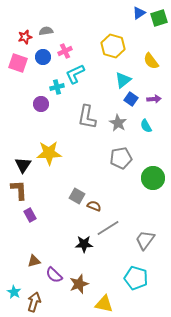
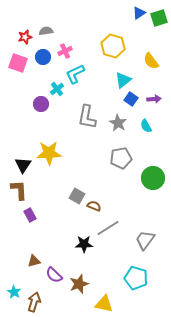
cyan cross: moved 2 px down; rotated 24 degrees counterclockwise
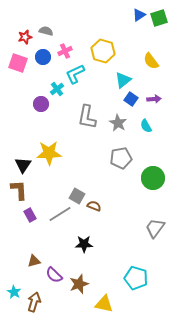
blue triangle: moved 2 px down
gray semicircle: rotated 24 degrees clockwise
yellow hexagon: moved 10 px left, 5 px down
gray line: moved 48 px left, 14 px up
gray trapezoid: moved 10 px right, 12 px up
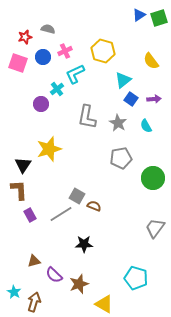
gray semicircle: moved 2 px right, 2 px up
yellow star: moved 4 px up; rotated 15 degrees counterclockwise
gray line: moved 1 px right
yellow triangle: rotated 18 degrees clockwise
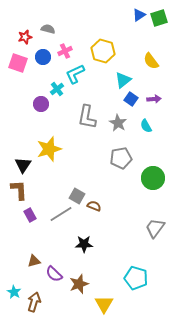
purple semicircle: moved 1 px up
yellow triangle: rotated 30 degrees clockwise
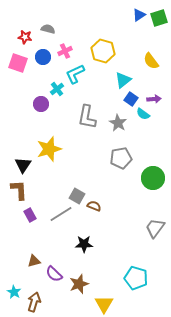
red star: rotated 24 degrees clockwise
cyan semicircle: moved 3 px left, 12 px up; rotated 24 degrees counterclockwise
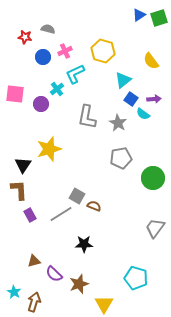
pink square: moved 3 px left, 31 px down; rotated 12 degrees counterclockwise
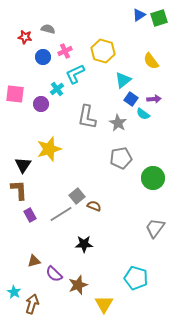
gray square: rotated 21 degrees clockwise
brown star: moved 1 px left, 1 px down
brown arrow: moved 2 px left, 2 px down
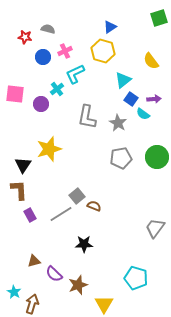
blue triangle: moved 29 px left, 12 px down
green circle: moved 4 px right, 21 px up
